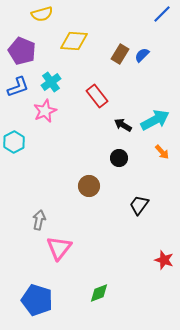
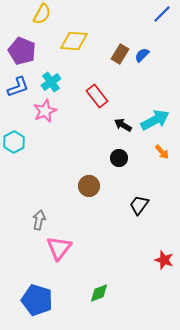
yellow semicircle: rotated 45 degrees counterclockwise
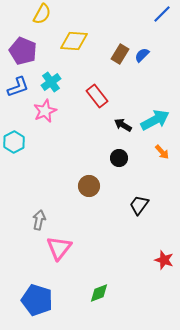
purple pentagon: moved 1 px right
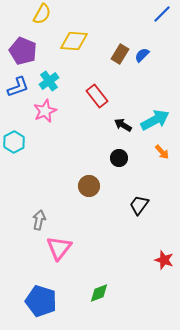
cyan cross: moved 2 px left, 1 px up
blue pentagon: moved 4 px right, 1 px down
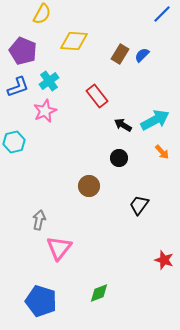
cyan hexagon: rotated 15 degrees clockwise
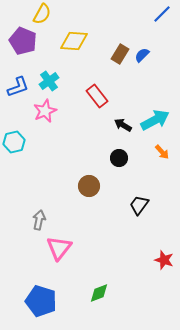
purple pentagon: moved 10 px up
